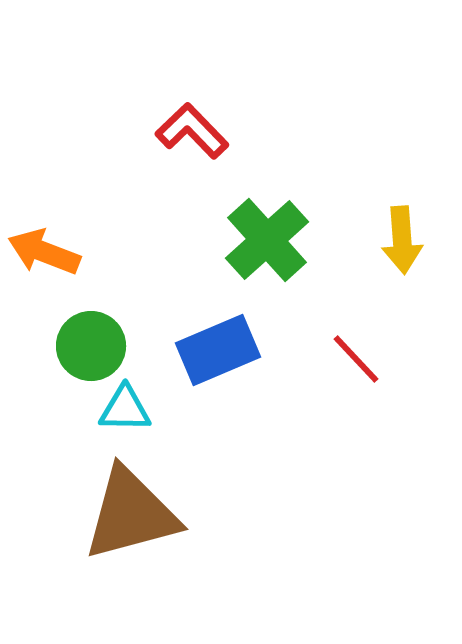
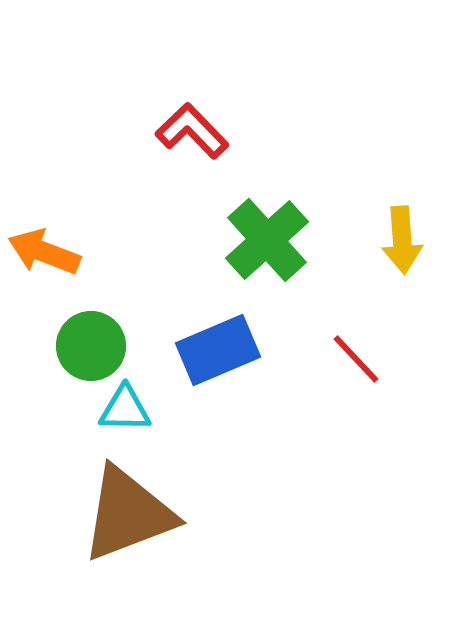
brown triangle: moved 3 px left; rotated 6 degrees counterclockwise
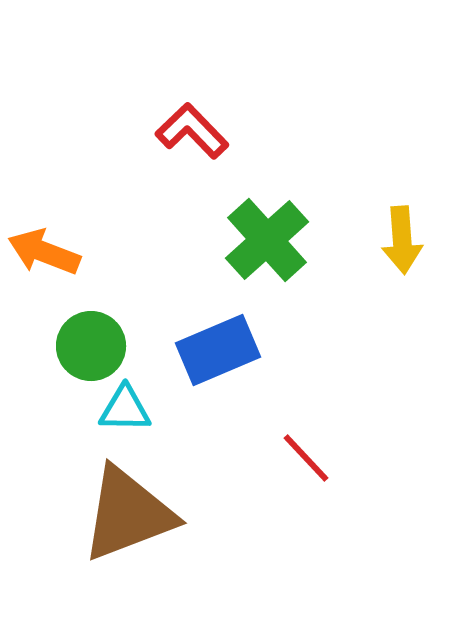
red line: moved 50 px left, 99 px down
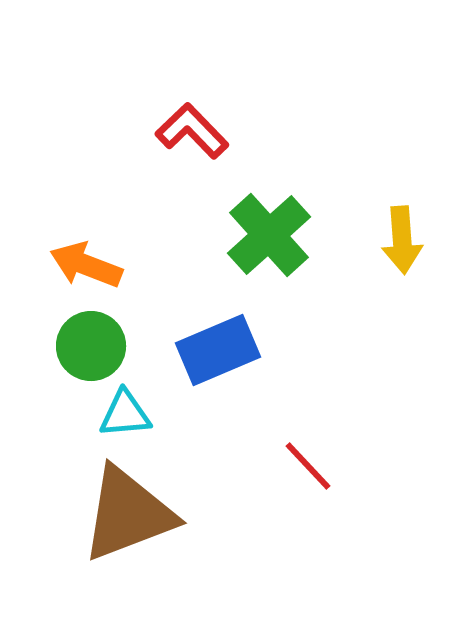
green cross: moved 2 px right, 5 px up
orange arrow: moved 42 px right, 13 px down
cyan triangle: moved 5 px down; rotated 6 degrees counterclockwise
red line: moved 2 px right, 8 px down
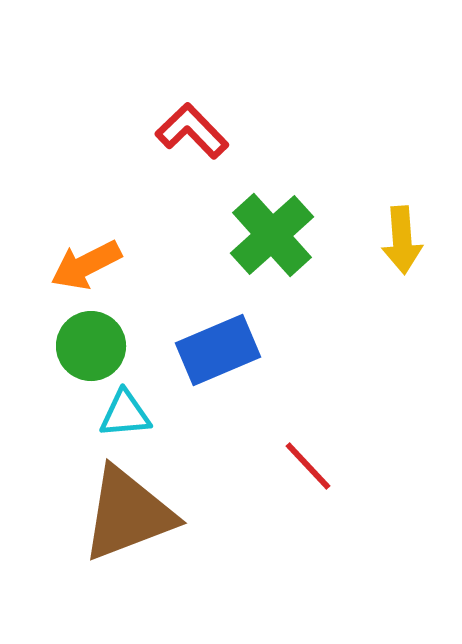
green cross: moved 3 px right
orange arrow: rotated 48 degrees counterclockwise
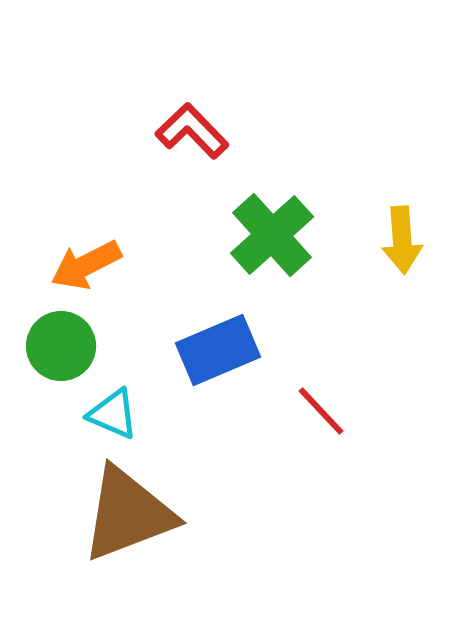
green circle: moved 30 px left
cyan triangle: moved 12 px left; rotated 28 degrees clockwise
red line: moved 13 px right, 55 px up
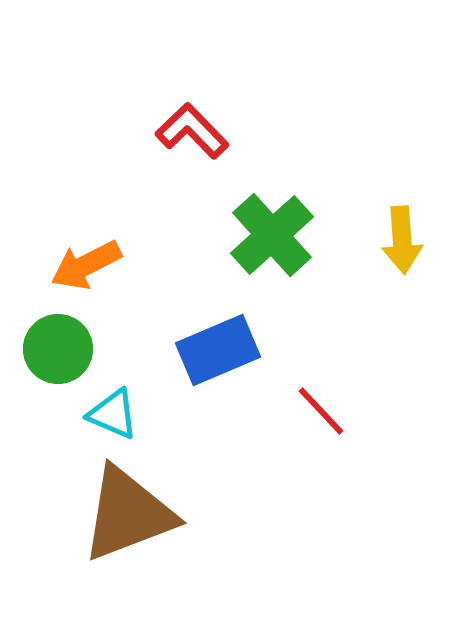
green circle: moved 3 px left, 3 px down
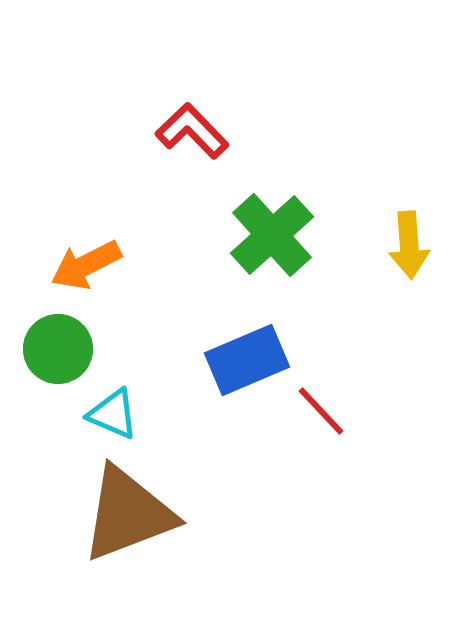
yellow arrow: moved 7 px right, 5 px down
blue rectangle: moved 29 px right, 10 px down
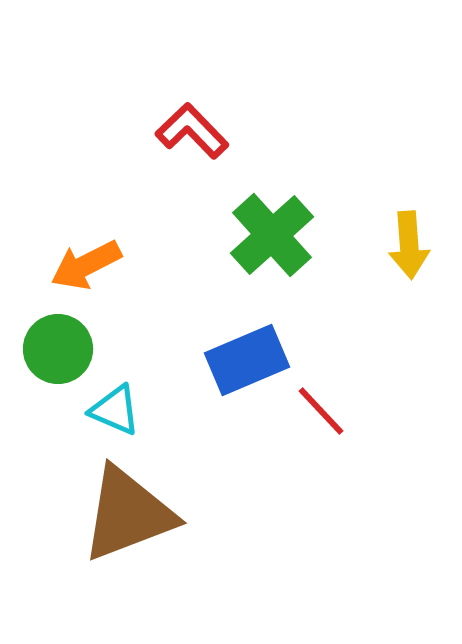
cyan triangle: moved 2 px right, 4 px up
